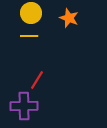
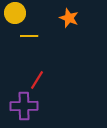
yellow circle: moved 16 px left
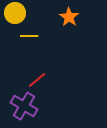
orange star: moved 1 px up; rotated 12 degrees clockwise
red line: rotated 18 degrees clockwise
purple cross: rotated 32 degrees clockwise
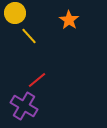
orange star: moved 3 px down
yellow line: rotated 48 degrees clockwise
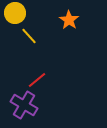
purple cross: moved 1 px up
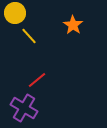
orange star: moved 4 px right, 5 px down
purple cross: moved 3 px down
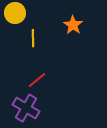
yellow line: moved 4 px right, 2 px down; rotated 42 degrees clockwise
purple cross: moved 2 px right
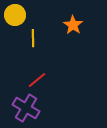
yellow circle: moved 2 px down
